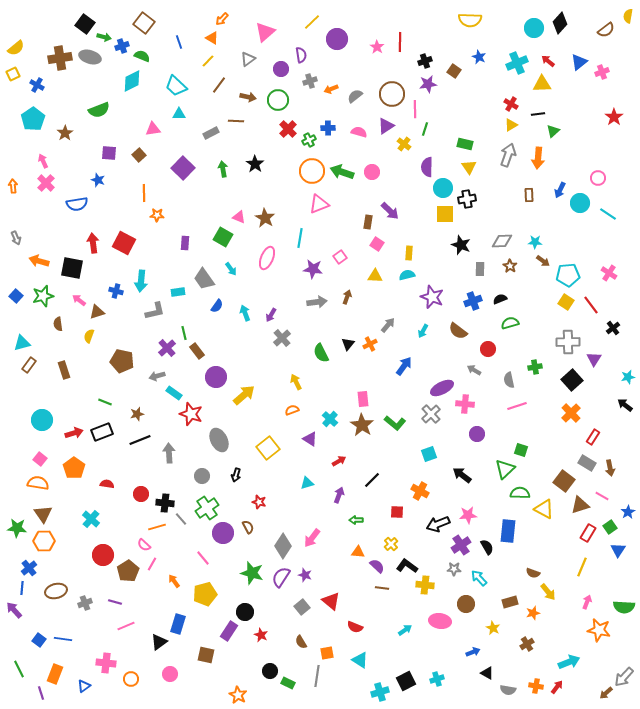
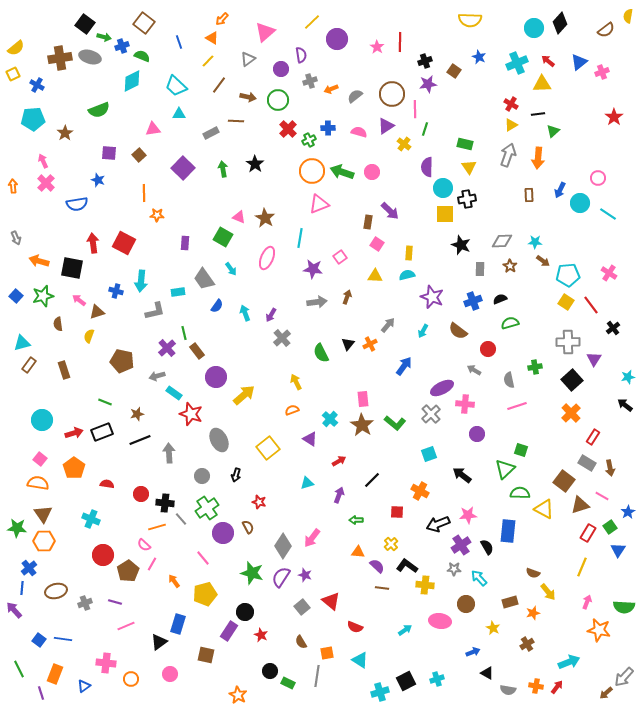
cyan pentagon at (33, 119): rotated 30 degrees clockwise
cyan cross at (91, 519): rotated 18 degrees counterclockwise
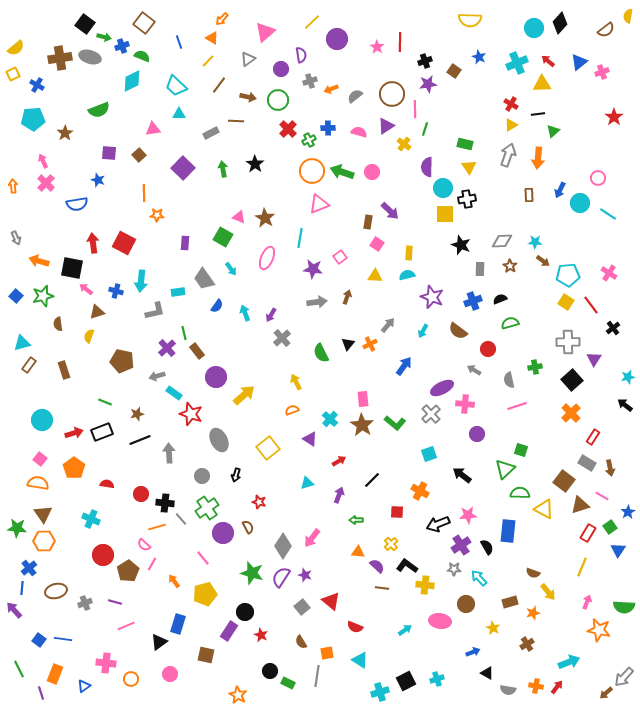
pink arrow at (79, 300): moved 7 px right, 11 px up
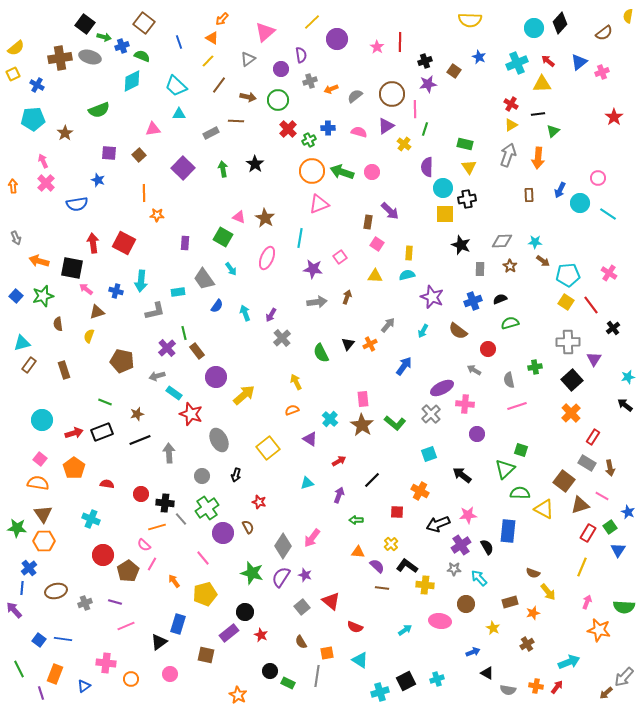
brown semicircle at (606, 30): moved 2 px left, 3 px down
blue star at (628, 512): rotated 16 degrees counterclockwise
purple rectangle at (229, 631): moved 2 px down; rotated 18 degrees clockwise
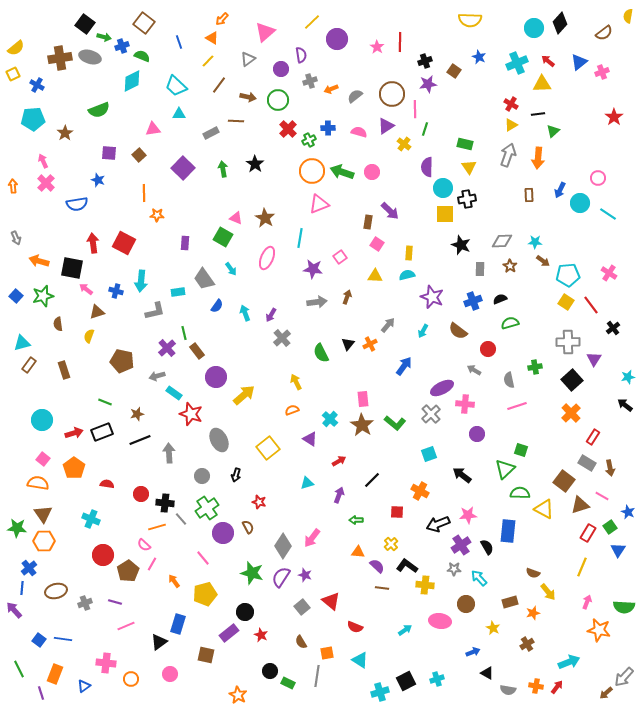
pink triangle at (239, 217): moved 3 px left, 1 px down
pink square at (40, 459): moved 3 px right
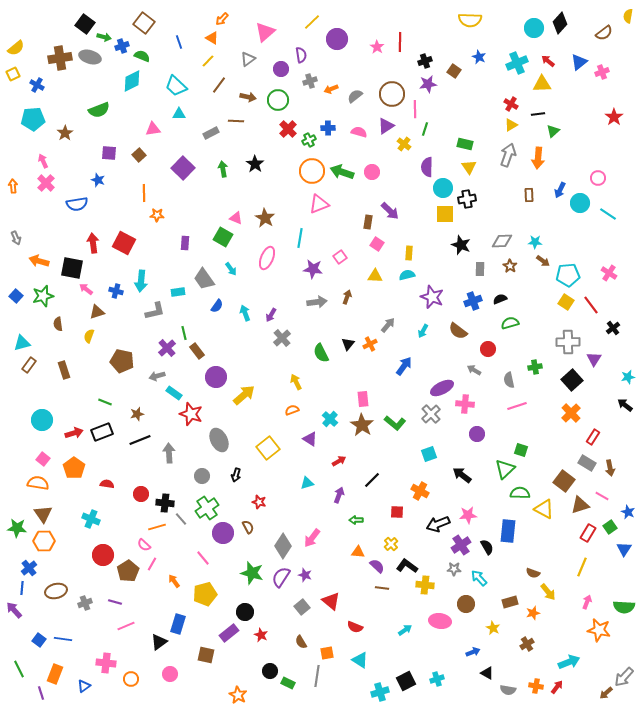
blue triangle at (618, 550): moved 6 px right, 1 px up
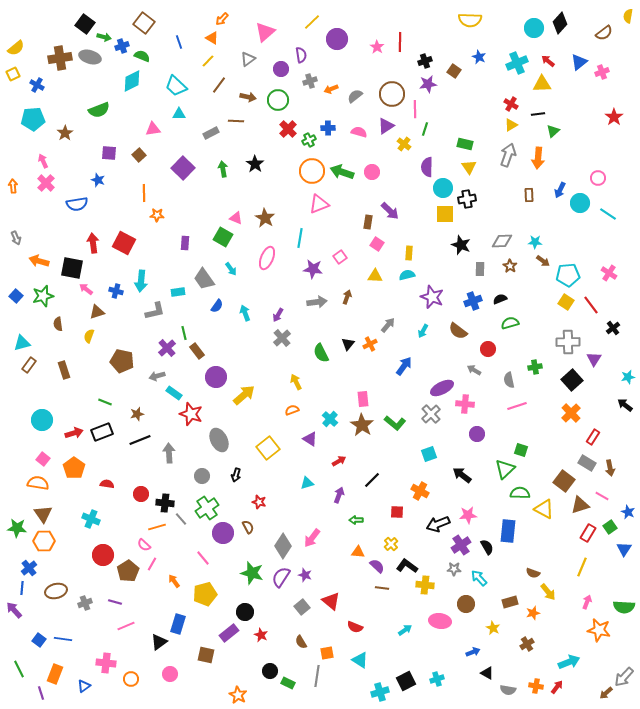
purple arrow at (271, 315): moved 7 px right
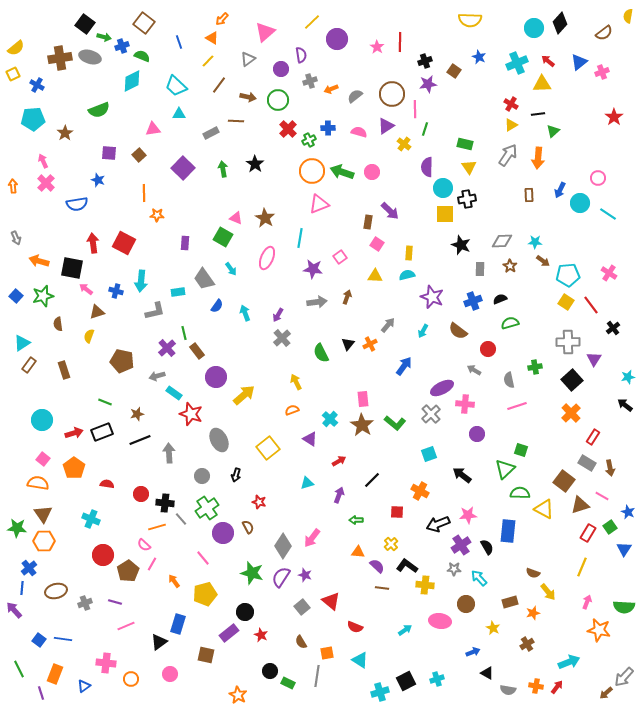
gray arrow at (508, 155): rotated 15 degrees clockwise
cyan triangle at (22, 343): rotated 18 degrees counterclockwise
